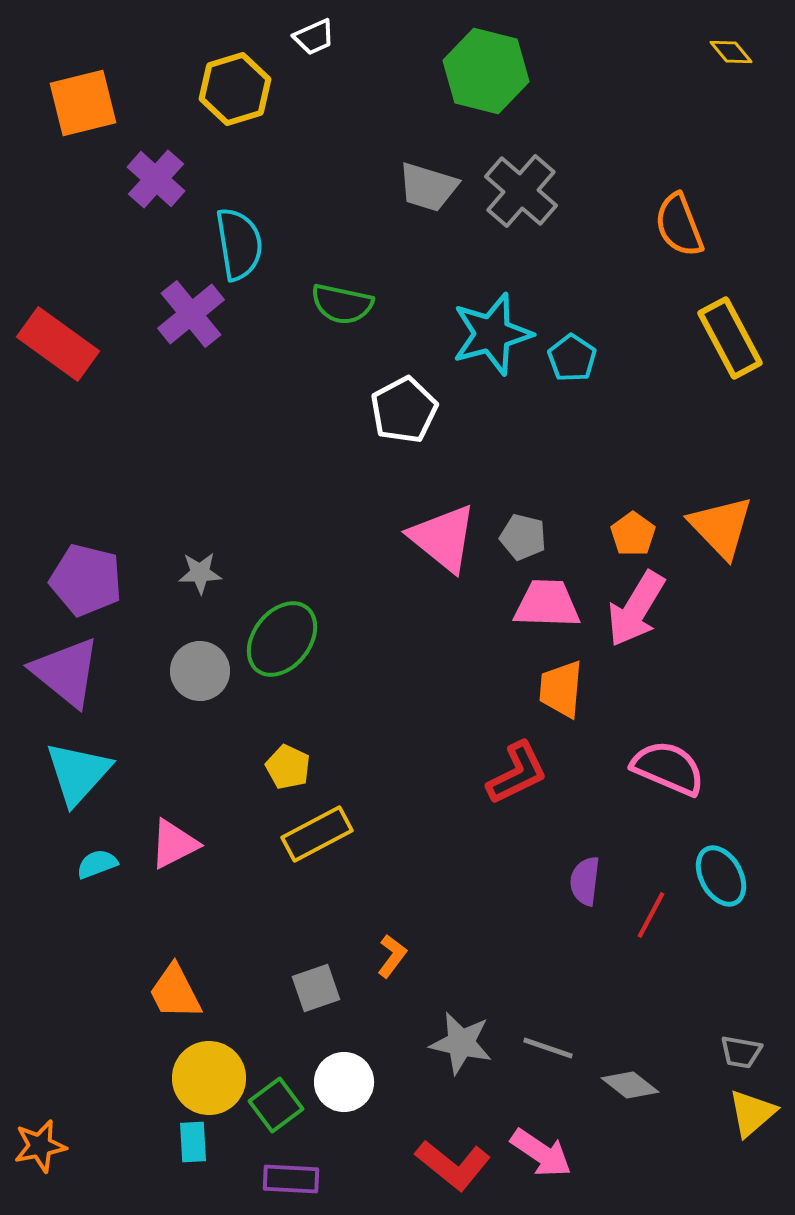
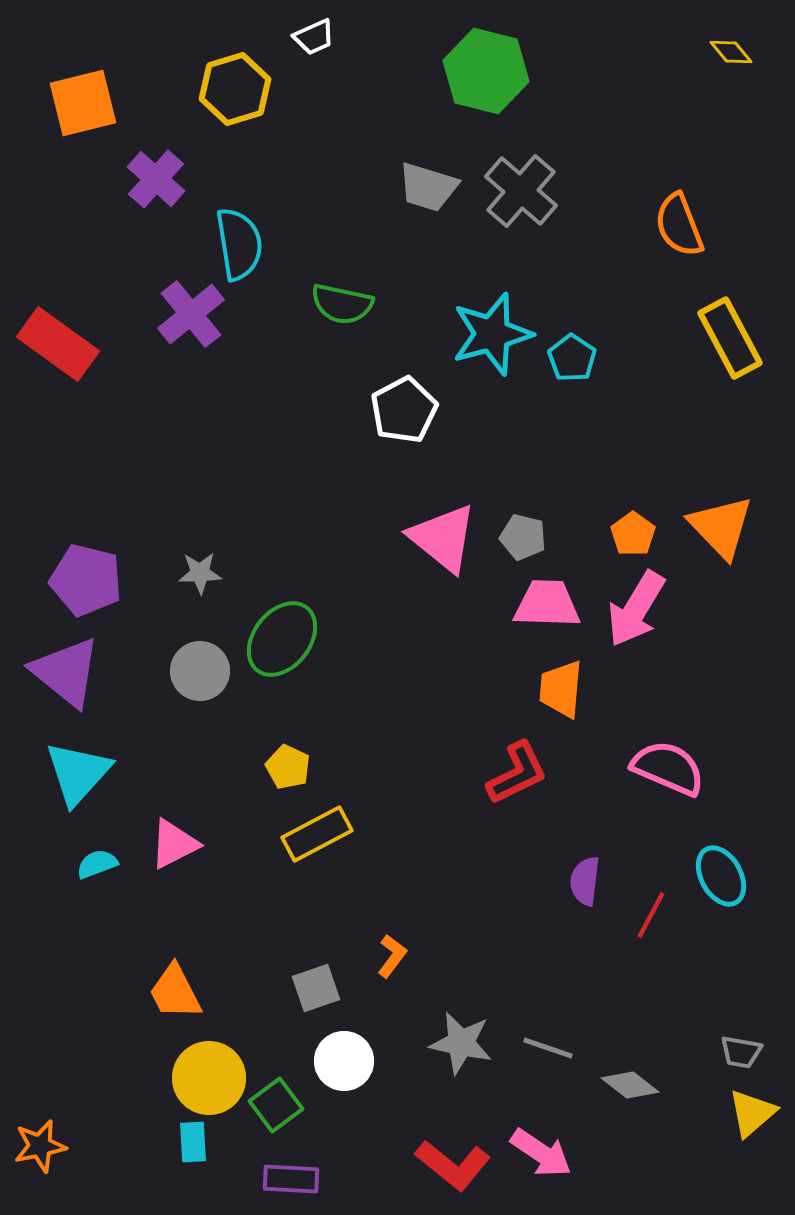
white circle at (344, 1082): moved 21 px up
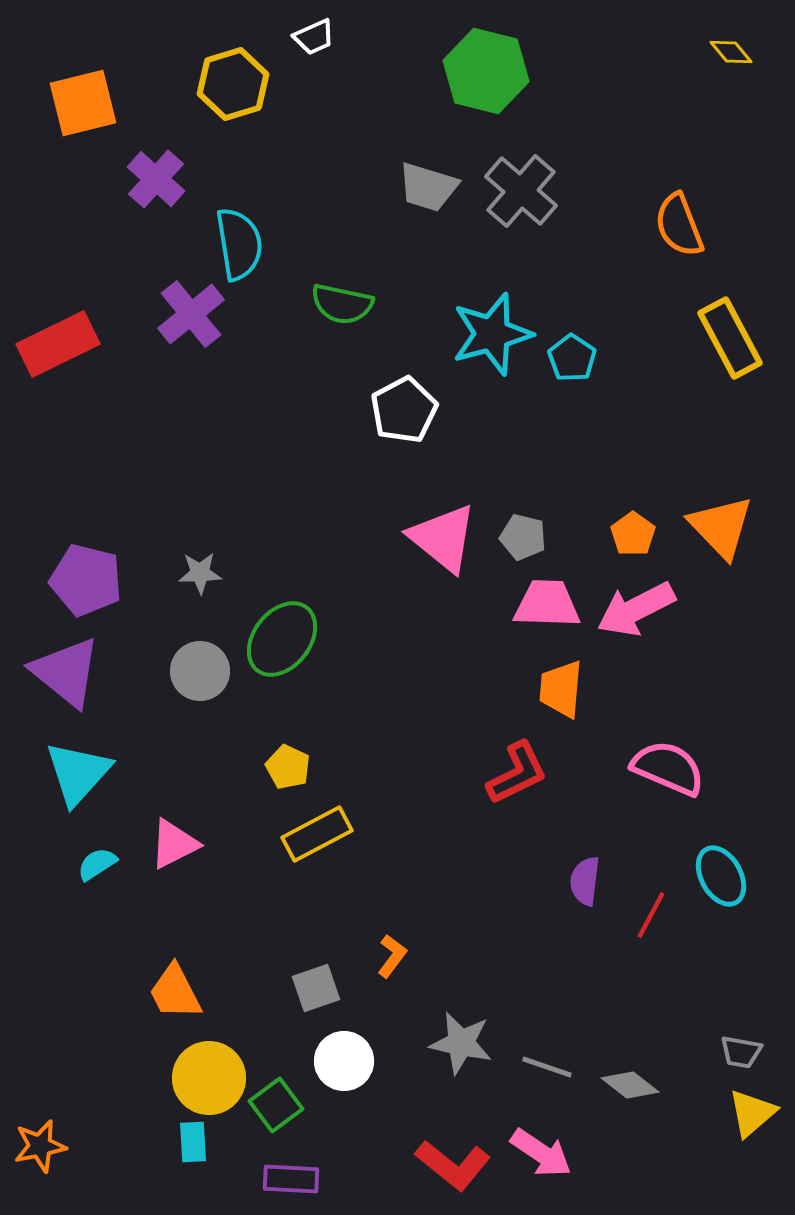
yellow hexagon at (235, 89): moved 2 px left, 5 px up
red rectangle at (58, 344): rotated 62 degrees counterclockwise
pink arrow at (636, 609): rotated 32 degrees clockwise
cyan semicircle at (97, 864): rotated 12 degrees counterclockwise
gray line at (548, 1048): moved 1 px left, 19 px down
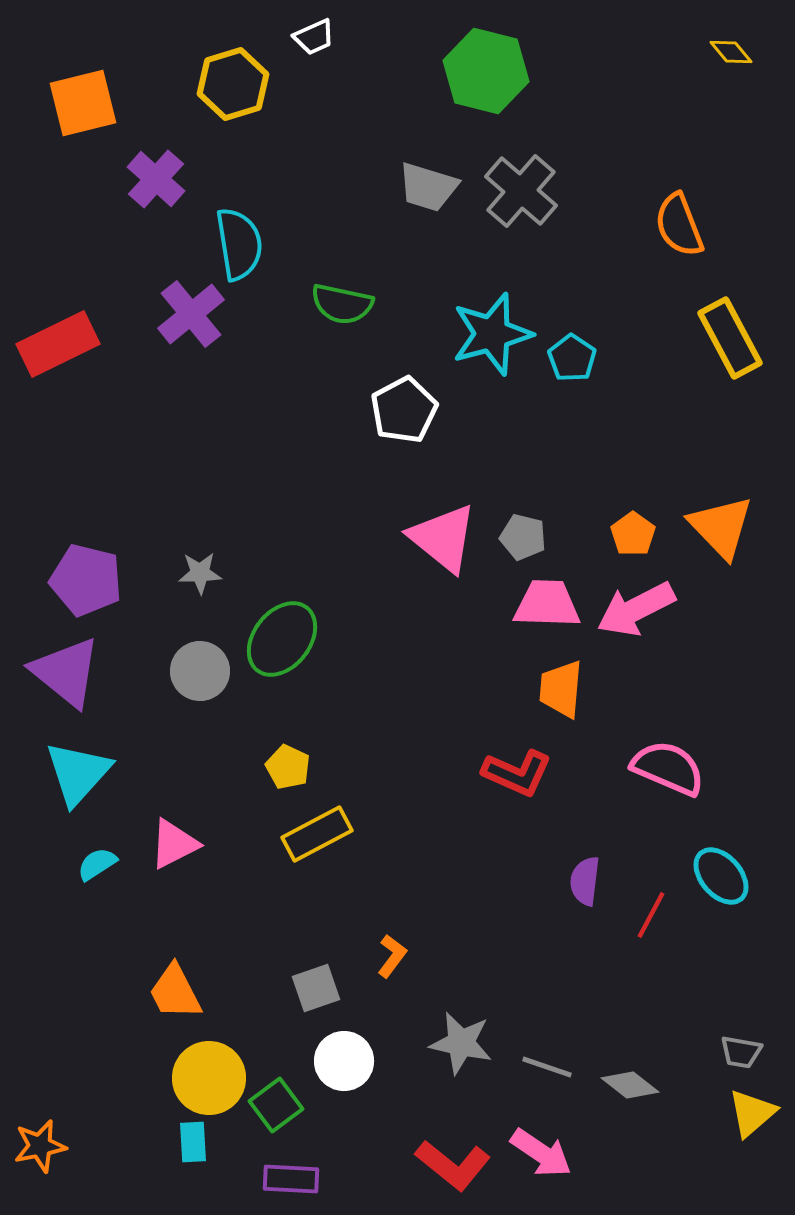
red L-shape at (517, 773): rotated 50 degrees clockwise
cyan ellipse at (721, 876): rotated 12 degrees counterclockwise
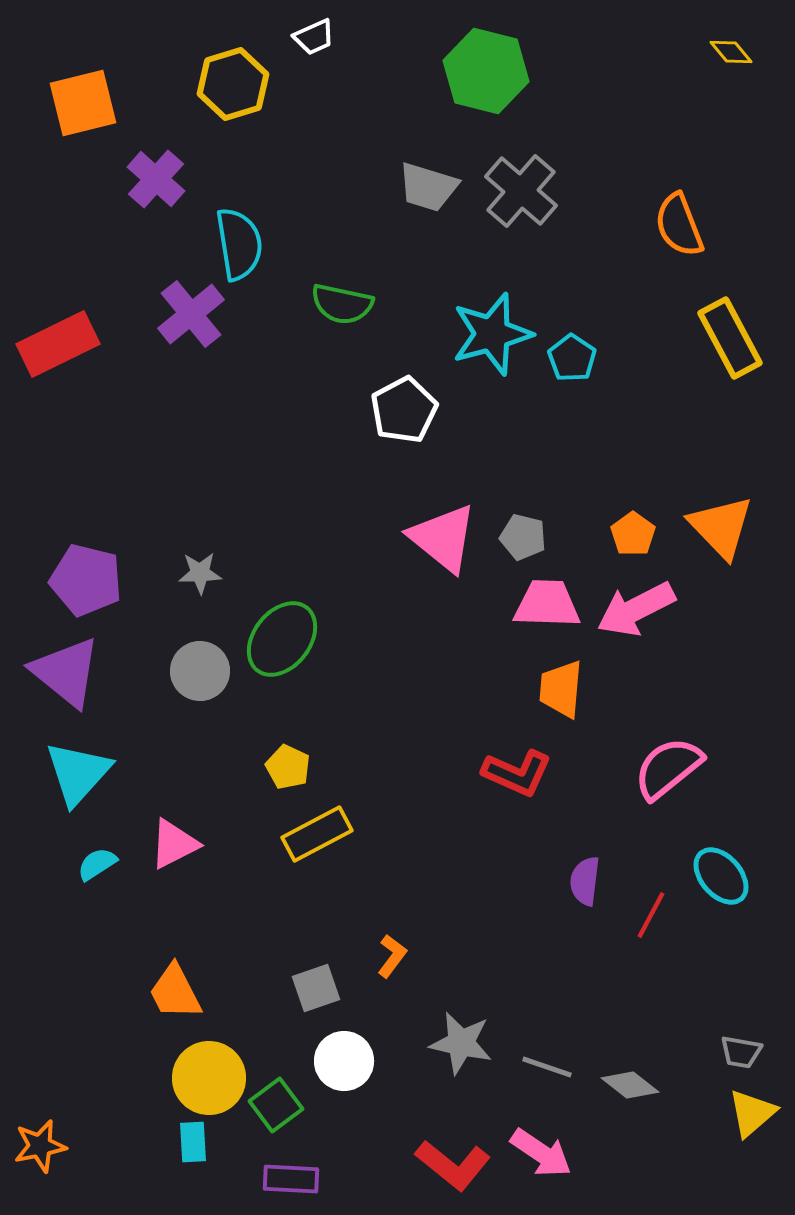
pink semicircle at (668, 768): rotated 62 degrees counterclockwise
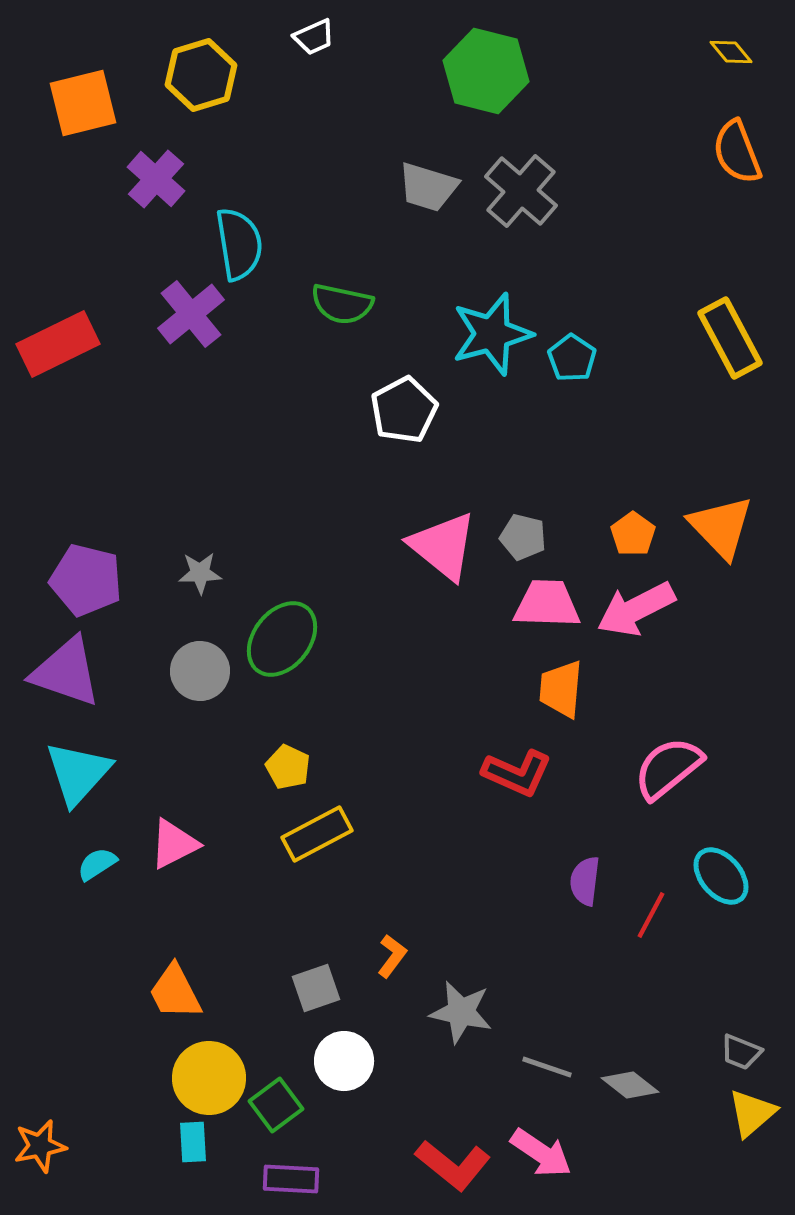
yellow hexagon at (233, 84): moved 32 px left, 9 px up
orange semicircle at (679, 225): moved 58 px right, 73 px up
pink triangle at (443, 538): moved 8 px down
purple triangle at (66, 672): rotated 20 degrees counterclockwise
gray star at (461, 1043): moved 31 px up
gray trapezoid at (741, 1052): rotated 12 degrees clockwise
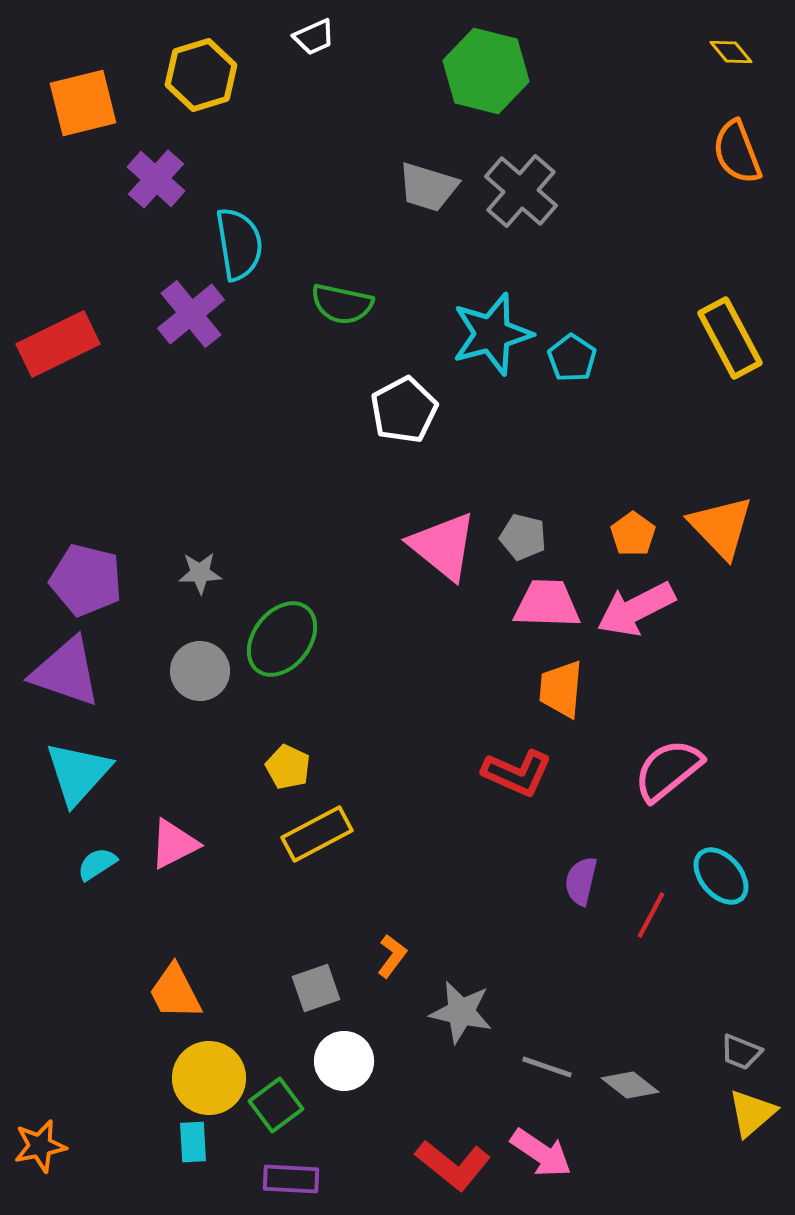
pink semicircle at (668, 768): moved 2 px down
purple semicircle at (585, 881): moved 4 px left; rotated 6 degrees clockwise
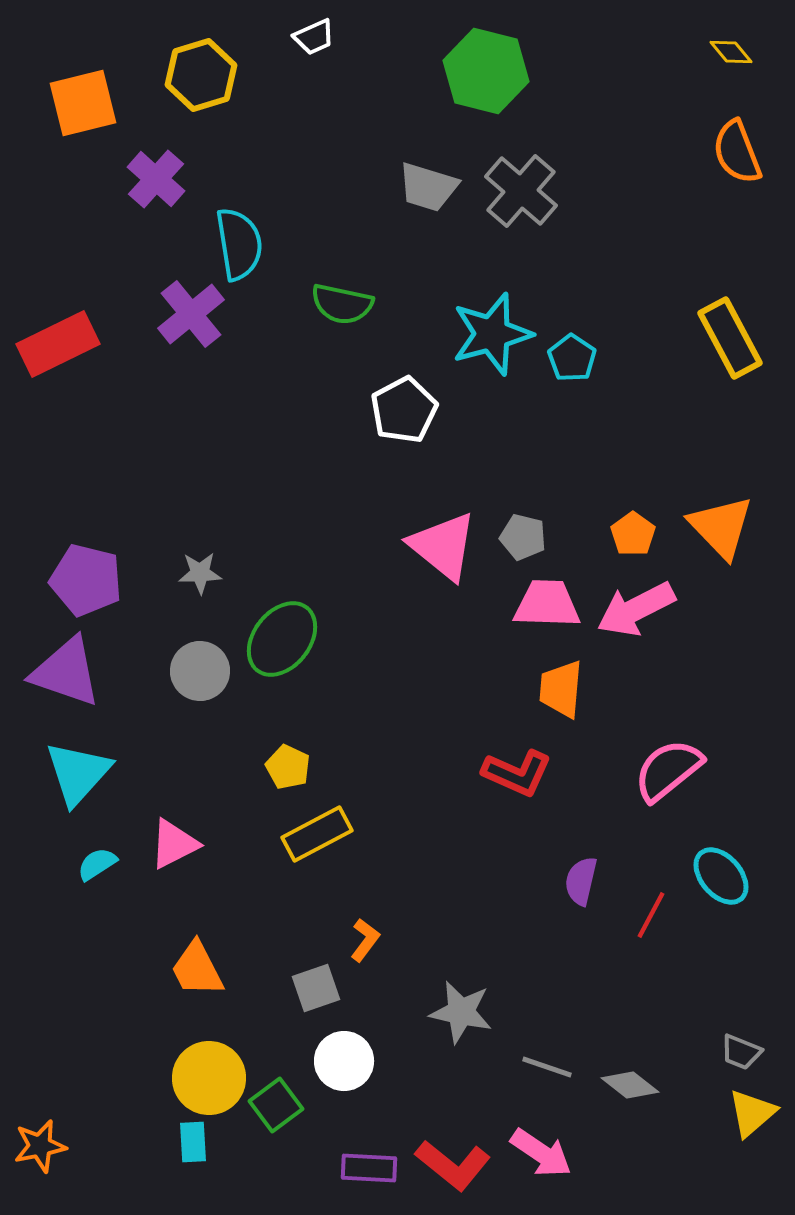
orange L-shape at (392, 956): moved 27 px left, 16 px up
orange trapezoid at (175, 992): moved 22 px right, 23 px up
purple rectangle at (291, 1179): moved 78 px right, 11 px up
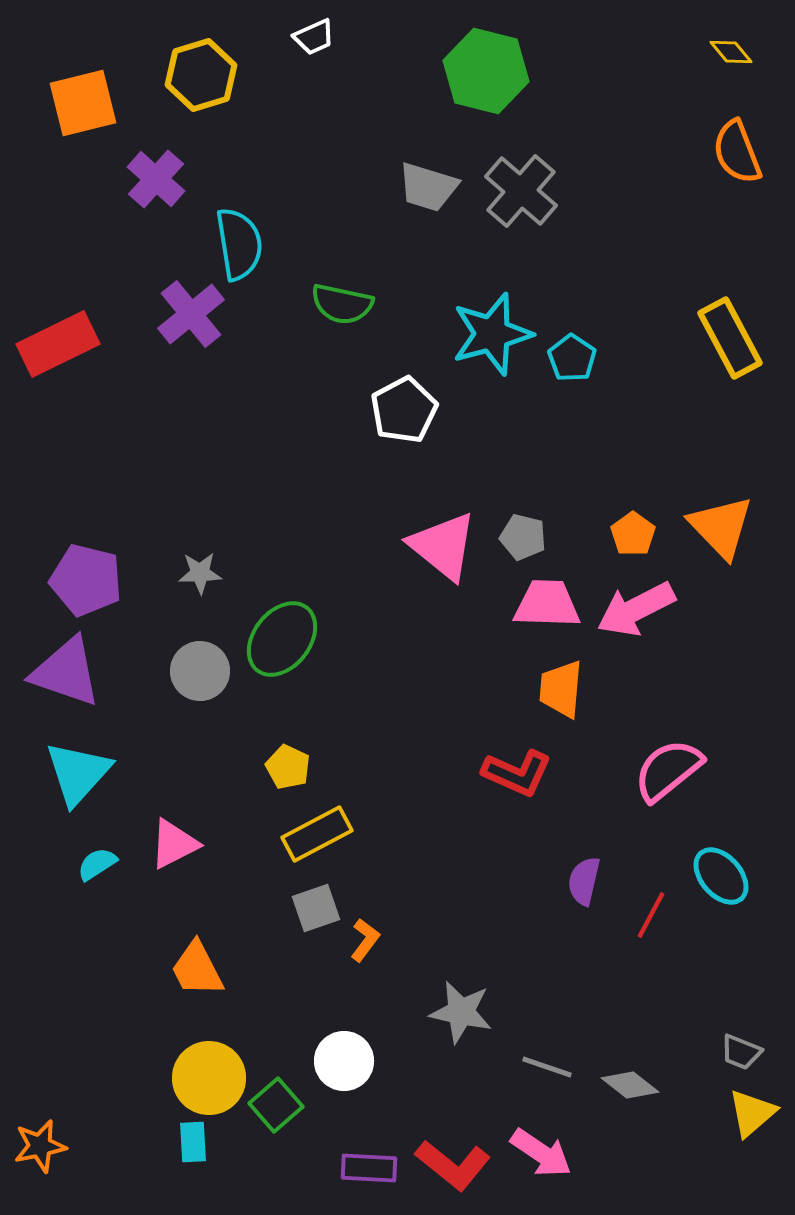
purple semicircle at (581, 881): moved 3 px right
gray square at (316, 988): moved 80 px up
green square at (276, 1105): rotated 4 degrees counterclockwise
